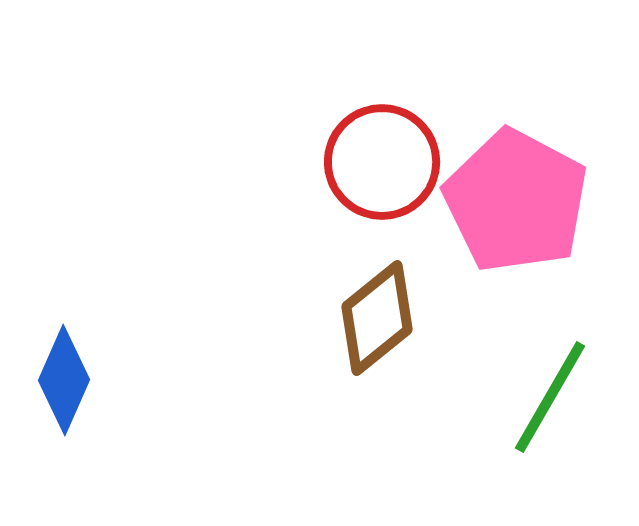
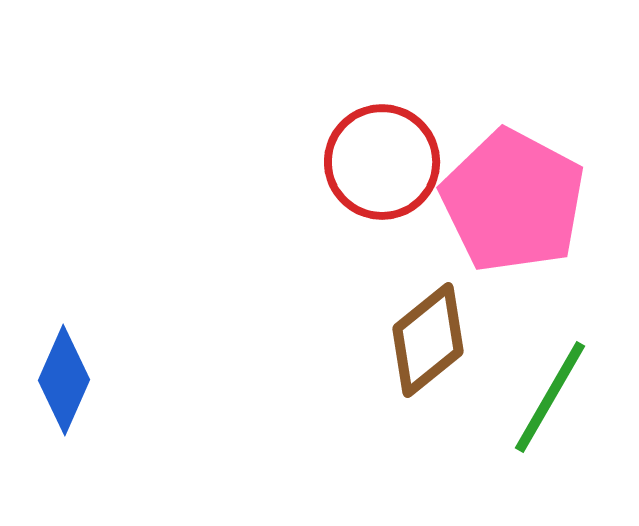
pink pentagon: moved 3 px left
brown diamond: moved 51 px right, 22 px down
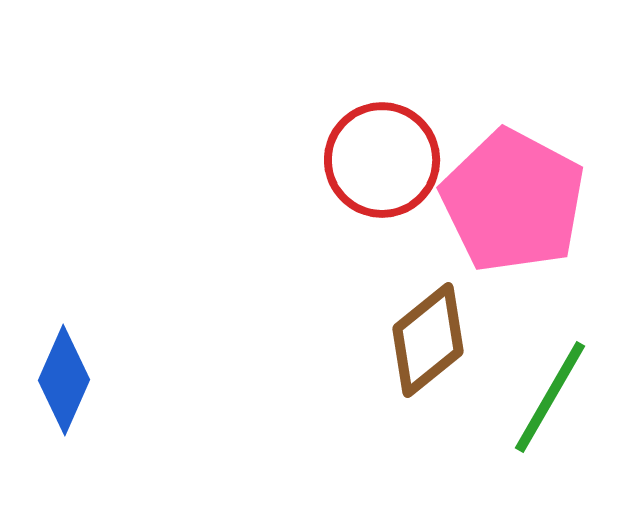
red circle: moved 2 px up
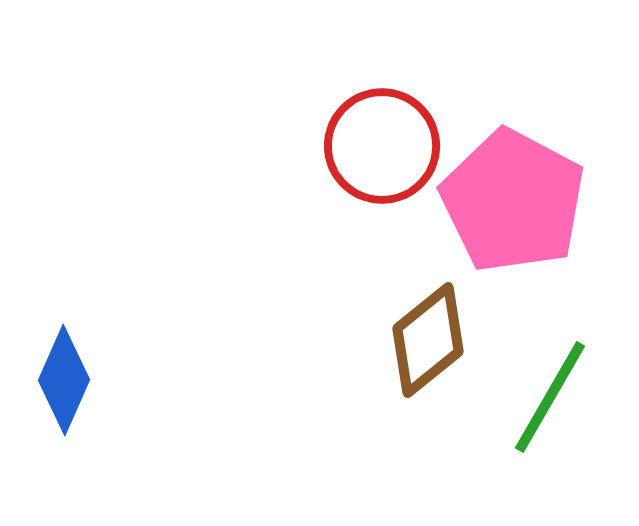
red circle: moved 14 px up
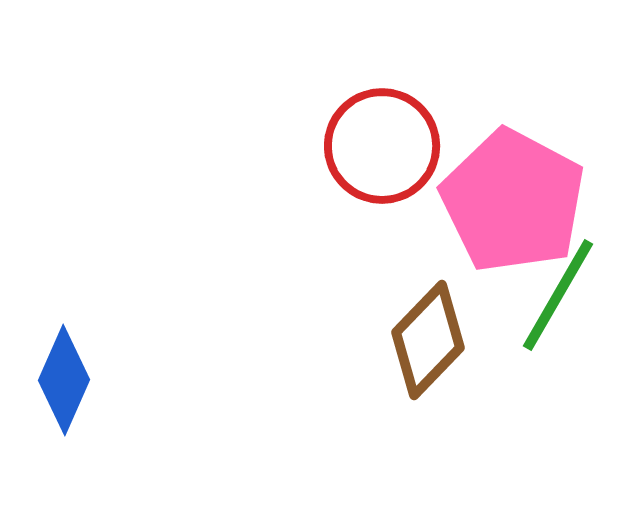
brown diamond: rotated 7 degrees counterclockwise
green line: moved 8 px right, 102 px up
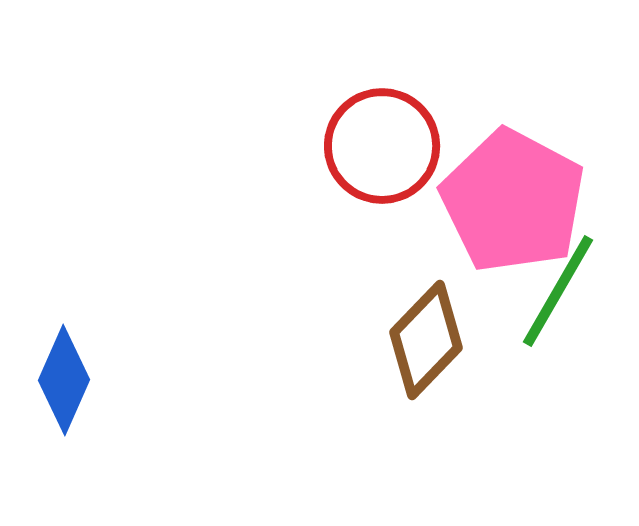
green line: moved 4 px up
brown diamond: moved 2 px left
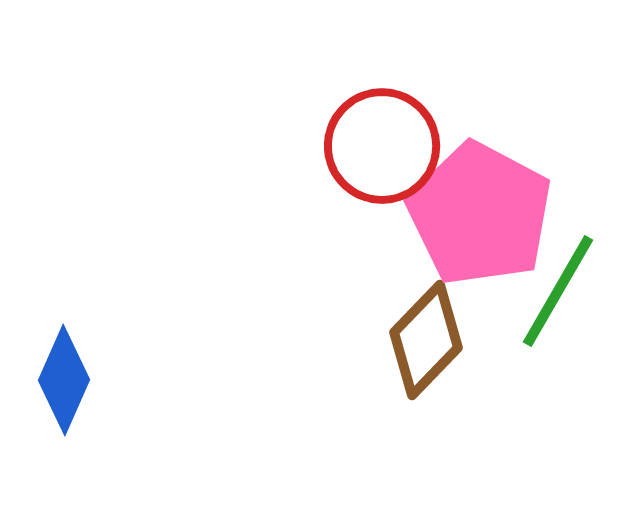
pink pentagon: moved 33 px left, 13 px down
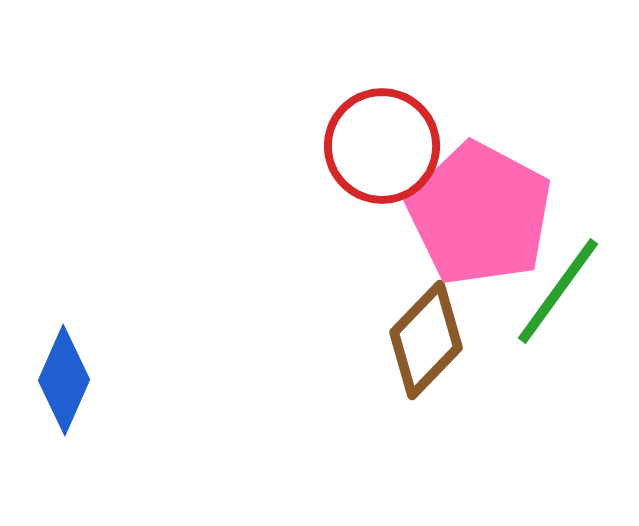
green line: rotated 6 degrees clockwise
